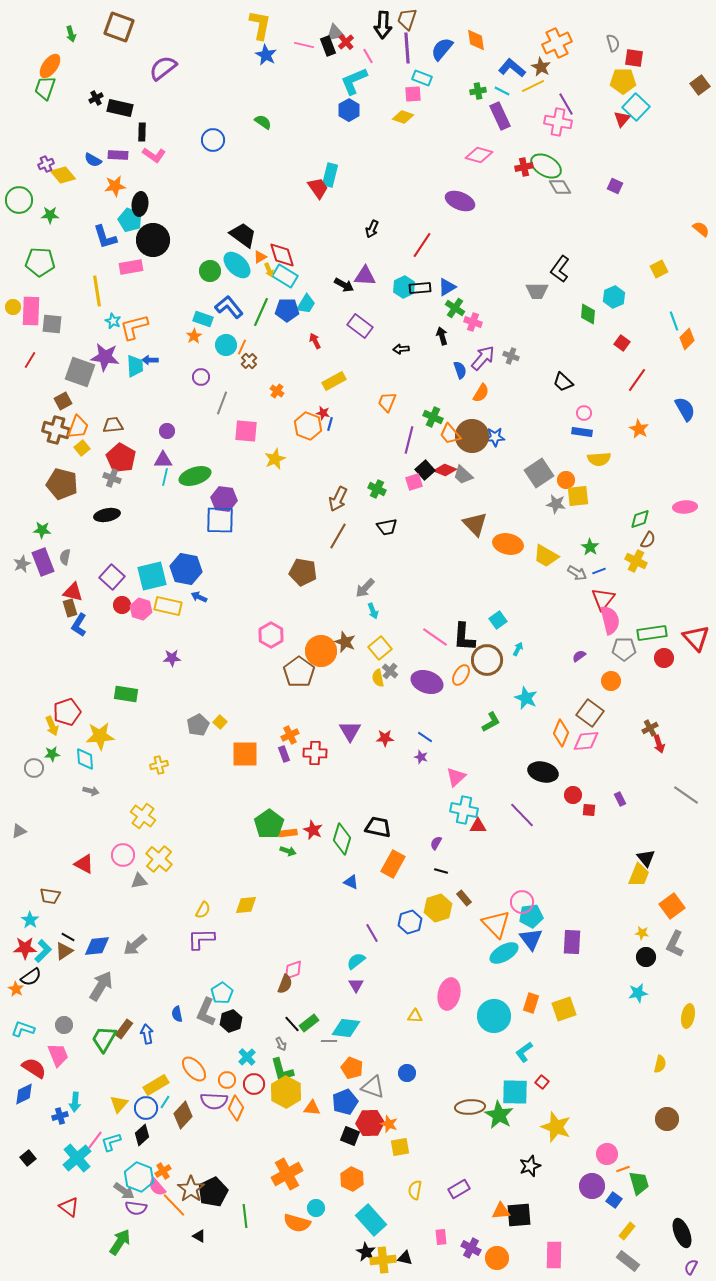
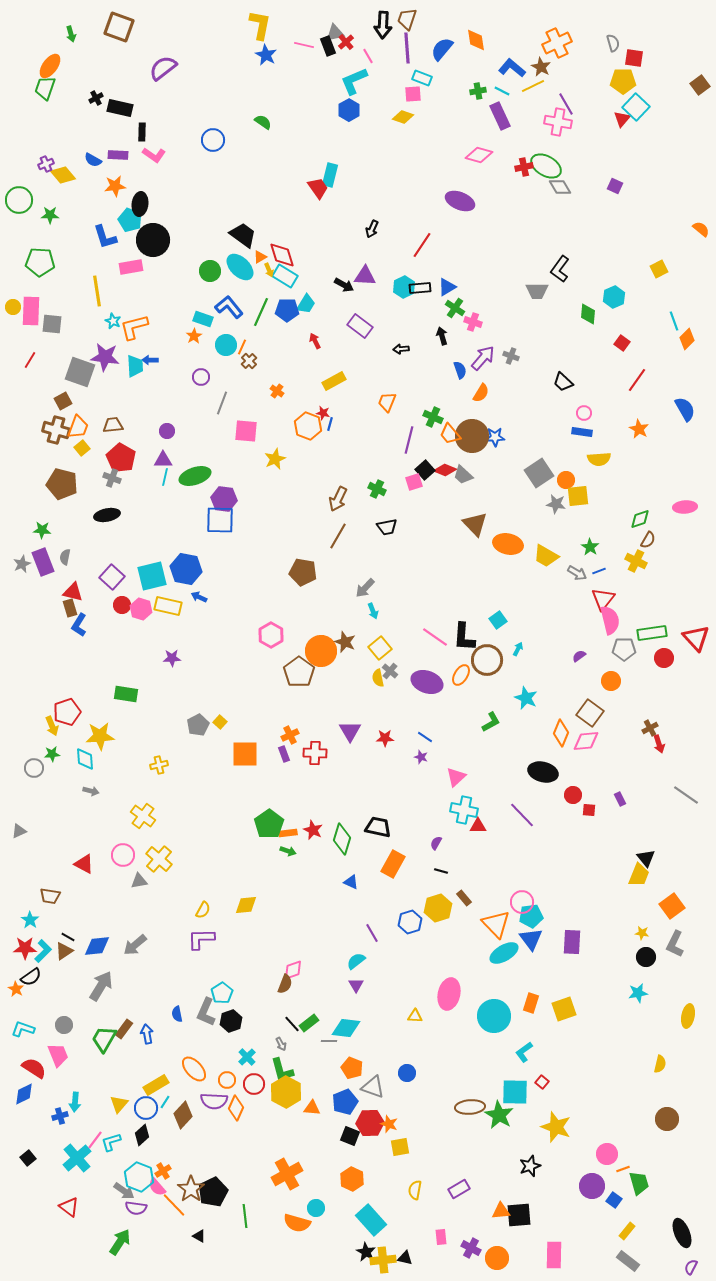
cyan ellipse at (237, 265): moved 3 px right, 2 px down
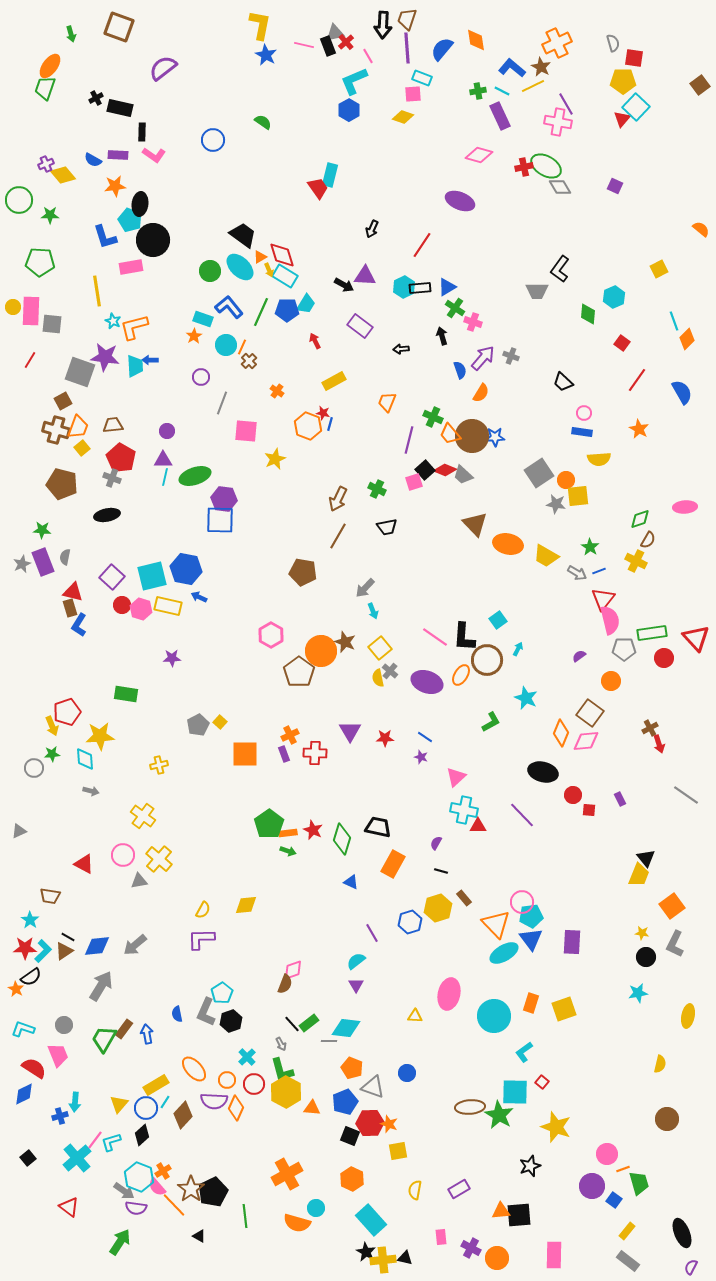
blue semicircle at (685, 409): moved 3 px left, 17 px up
yellow square at (400, 1147): moved 2 px left, 4 px down
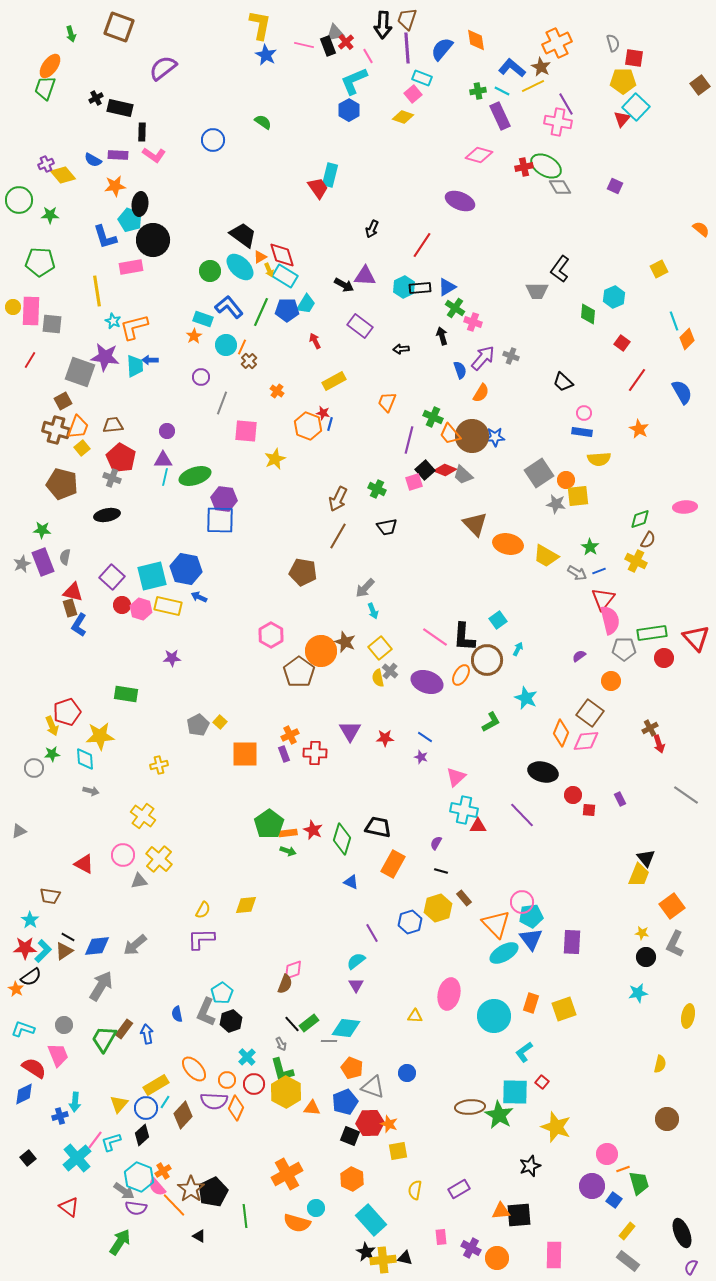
pink square at (413, 94): rotated 36 degrees counterclockwise
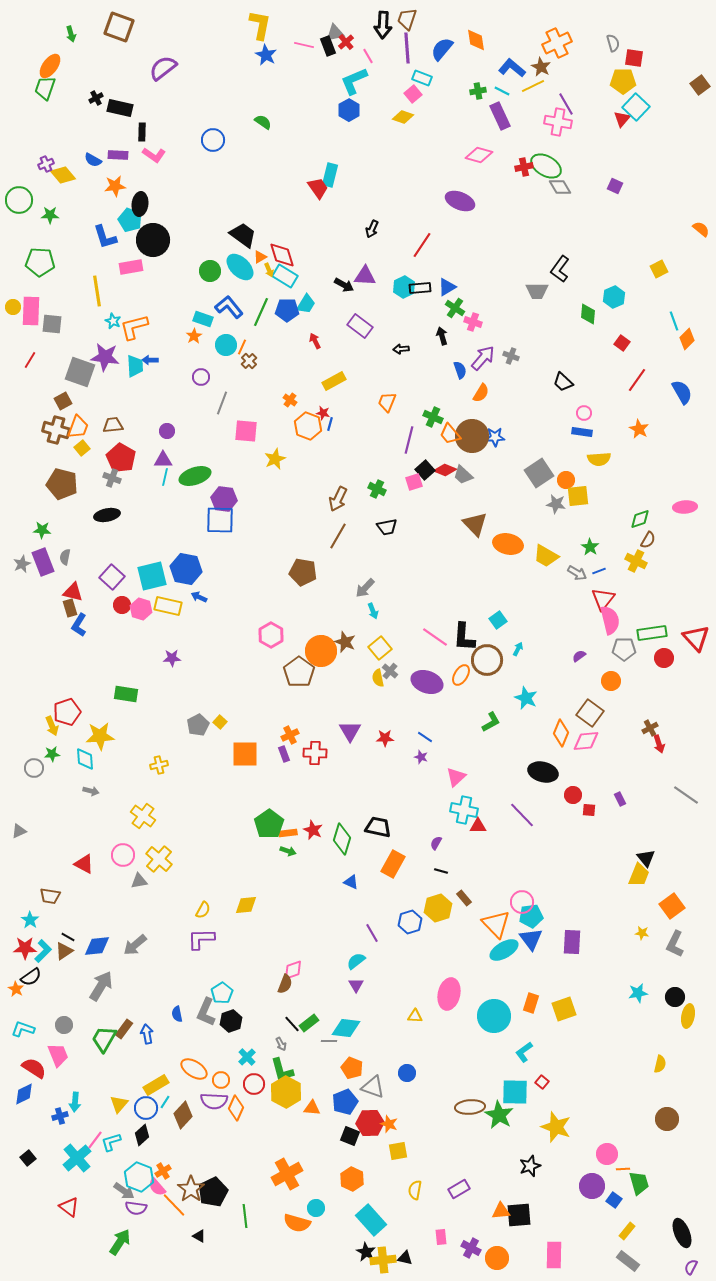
orange cross at (277, 391): moved 13 px right, 9 px down
cyan ellipse at (504, 953): moved 3 px up
black circle at (646, 957): moved 29 px right, 40 px down
orange ellipse at (194, 1069): rotated 16 degrees counterclockwise
orange circle at (227, 1080): moved 6 px left
orange line at (623, 1169): rotated 16 degrees clockwise
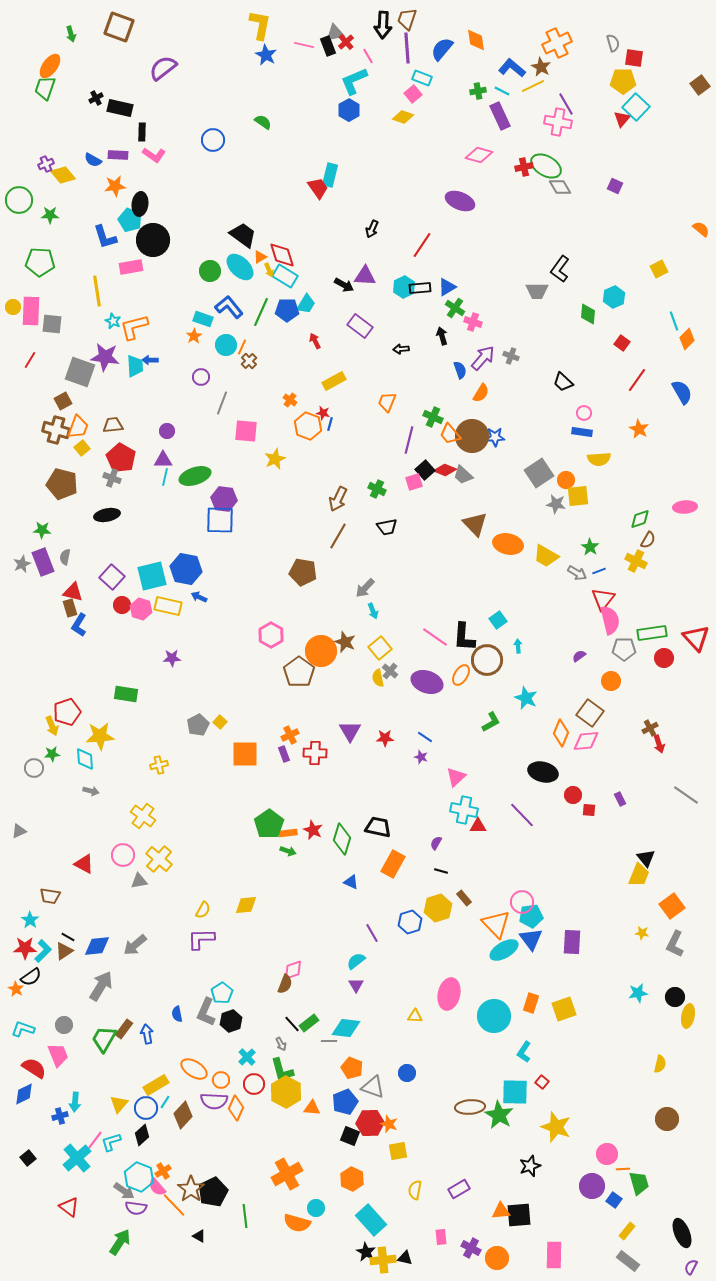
cyan arrow at (518, 649): moved 3 px up; rotated 32 degrees counterclockwise
cyan L-shape at (524, 1052): rotated 20 degrees counterclockwise
